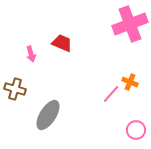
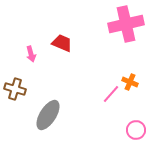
pink cross: moved 4 px left; rotated 8 degrees clockwise
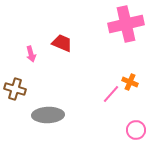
gray ellipse: rotated 56 degrees clockwise
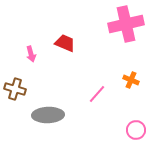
red trapezoid: moved 3 px right
orange cross: moved 1 px right, 2 px up
pink line: moved 14 px left
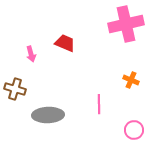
pink line: moved 2 px right, 10 px down; rotated 42 degrees counterclockwise
pink circle: moved 2 px left
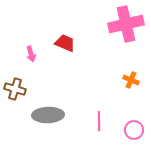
pink line: moved 17 px down
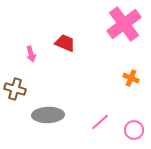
pink cross: moved 2 px left; rotated 24 degrees counterclockwise
orange cross: moved 2 px up
pink line: moved 1 px right, 1 px down; rotated 48 degrees clockwise
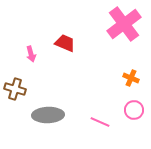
pink line: rotated 66 degrees clockwise
pink circle: moved 20 px up
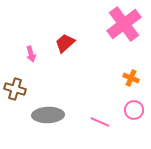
red trapezoid: rotated 65 degrees counterclockwise
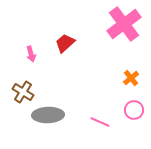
orange cross: rotated 28 degrees clockwise
brown cross: moved 8 px right, 3 px down; rotated 15 degrees clockwise
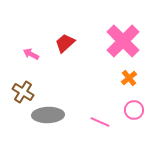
pink cross: moved 1 px left, 17 px down; rotated 8 degrees counterclockwise
pink arrow: rotated 133 degrees clockwise
orange cross: moved 2 px left
